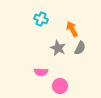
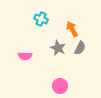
pink semicircle: moved 16 px left, 16 px up
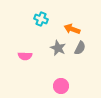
orange arrow: rotated 42 degrees counterclockwise
pink circle: moved 1 px right
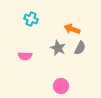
cyan cross: moved 10 px left
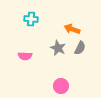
cyan cross: rotated 16 degrees counterclockwise
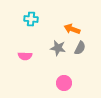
gray star: rotated 14 degrees counterclockwise
pink circle: moved 3 px right, 3 px up
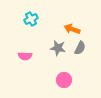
cyan cross: rotated 32 degrees counterclockwise
pink circle: moved 3 px up
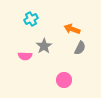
gray star: moved 14 px left, 2 px up; rotated 28 degrees clockwise
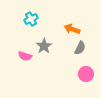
pink semicircle: rotated 16 degrees clockwise
pink circle: moved 22 px right, 6 px up
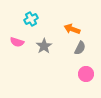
pink semicircle: moved 8 px left, 14 px up
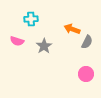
cyan cross: rotated 24 degrees clockwise
pink semicircle: moved 1 px up
gray semicircle: moved 7 px right, 6 px up
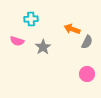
gray star: moved 1 px left, 1 px down
pink circle: moved 1 px right
